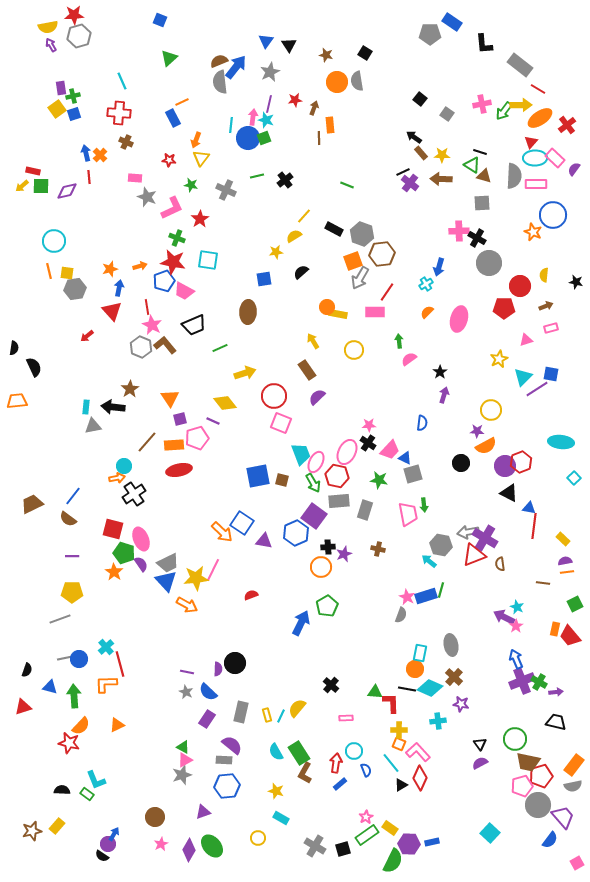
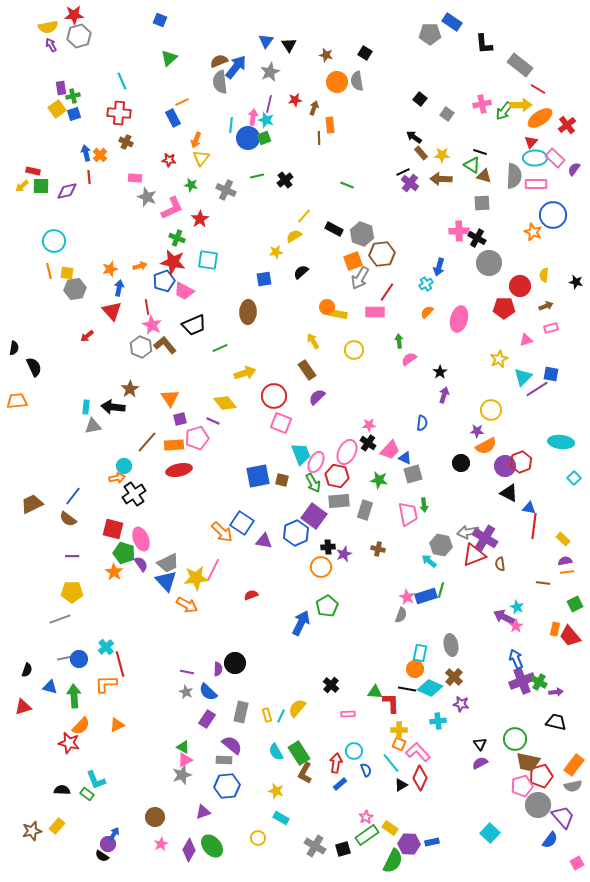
pink rectangle at (346, 718): moved 2 px right, 4 px up
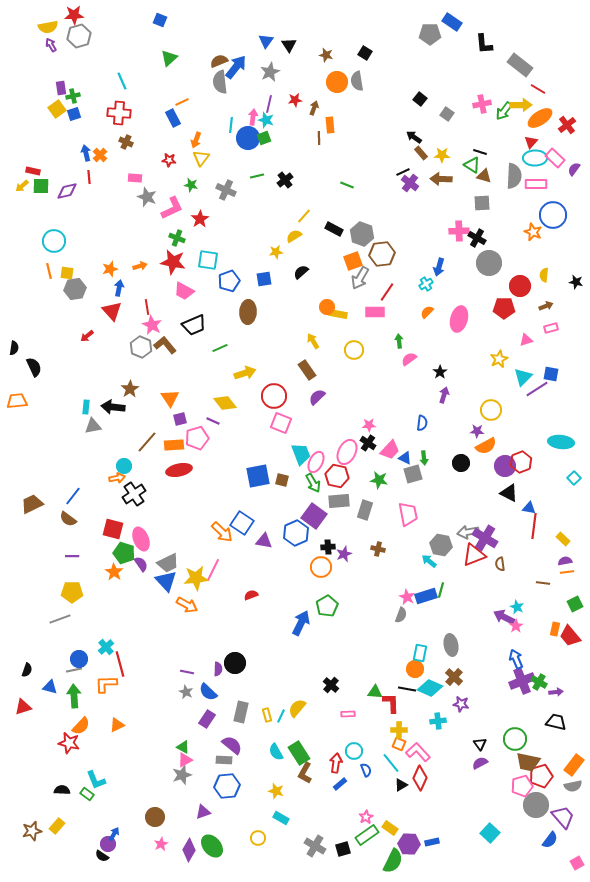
blue pentagon at (164, 281): moved 65 px right
green arrow at (424, 505): moved 47 px up
gray line at (65, 658): moved 9 px right, 12 px down
gray circle at (538, 805): moved 2 px left
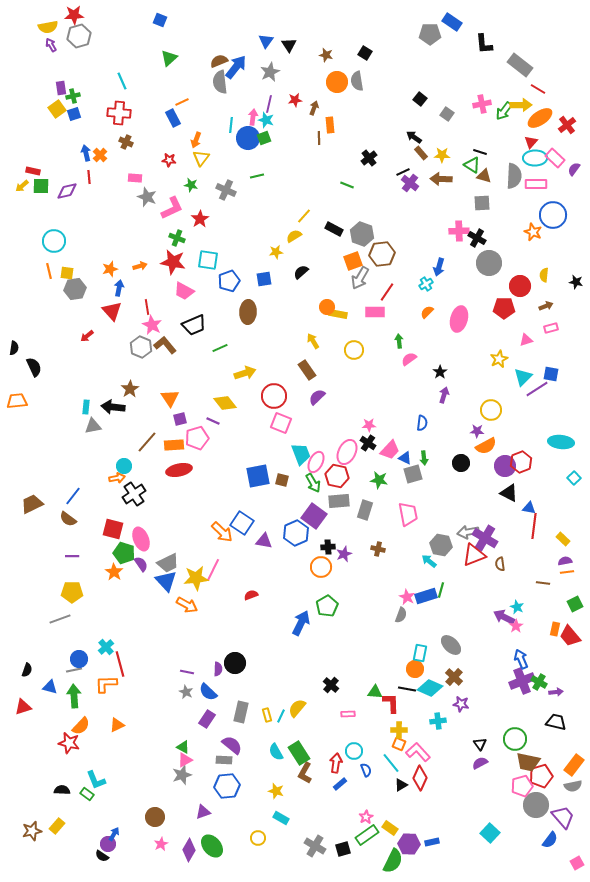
black cross at (285, 180): moved 84 px right, 22 px up
gray ellipse at (451, 645): rotated 35 degrees counterclockwise
blue arrow at (516, 659): moved 5 px right
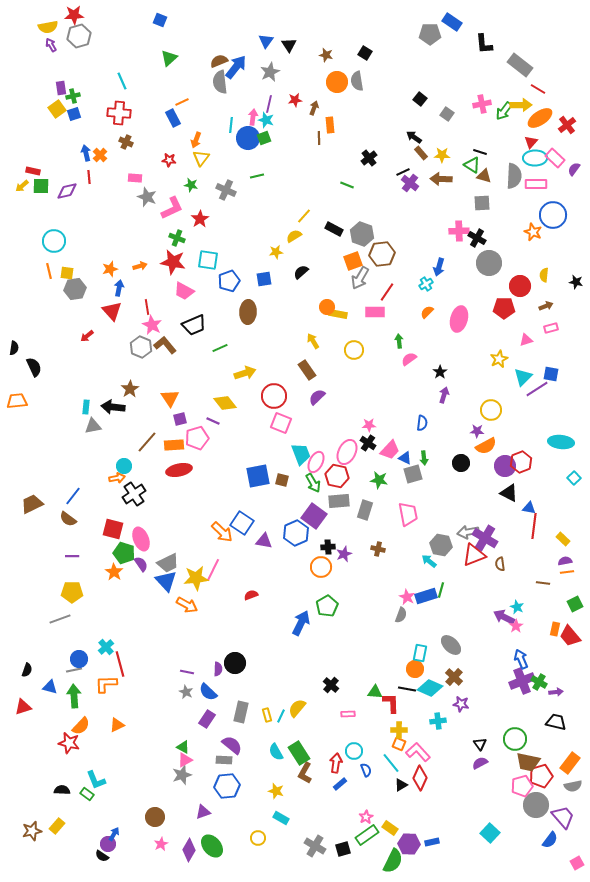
orange rectangle at (574, 765): moved 4 px left, 2 px up
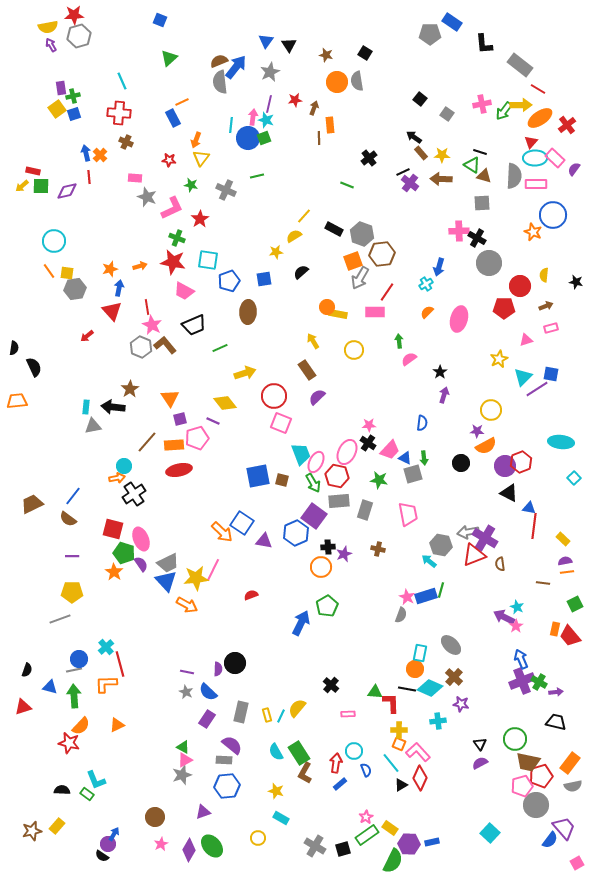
orange line at (49, 271): rotated 21 degrees counterclockwise
purple trapezoid at (563, 817): moved 1 px right, 11 px down
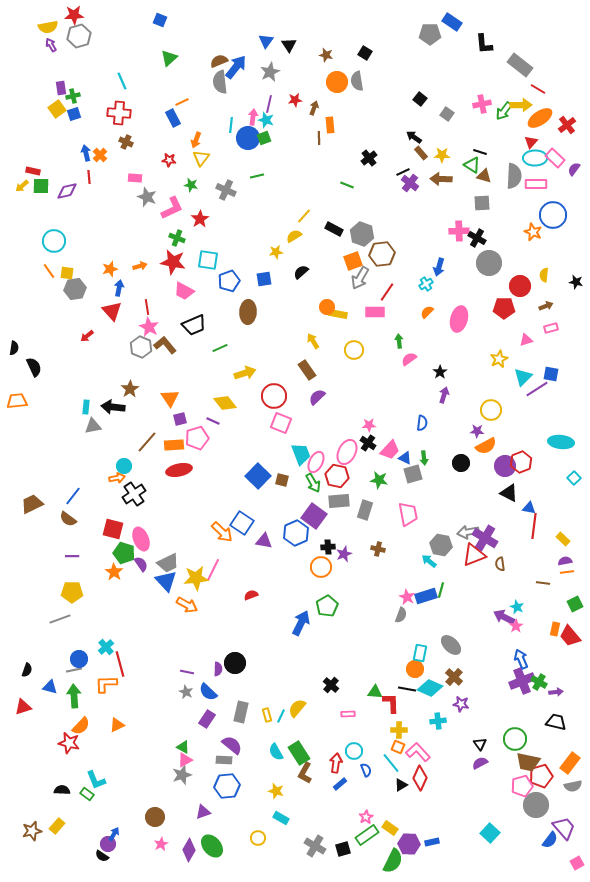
pink star at (152, 325): moved 3 px left, 2 px down
blue square at (258, 476): rotated 35 degrees counterclockwise
orange square at (399, 744): moved 1 px left, 3 px down
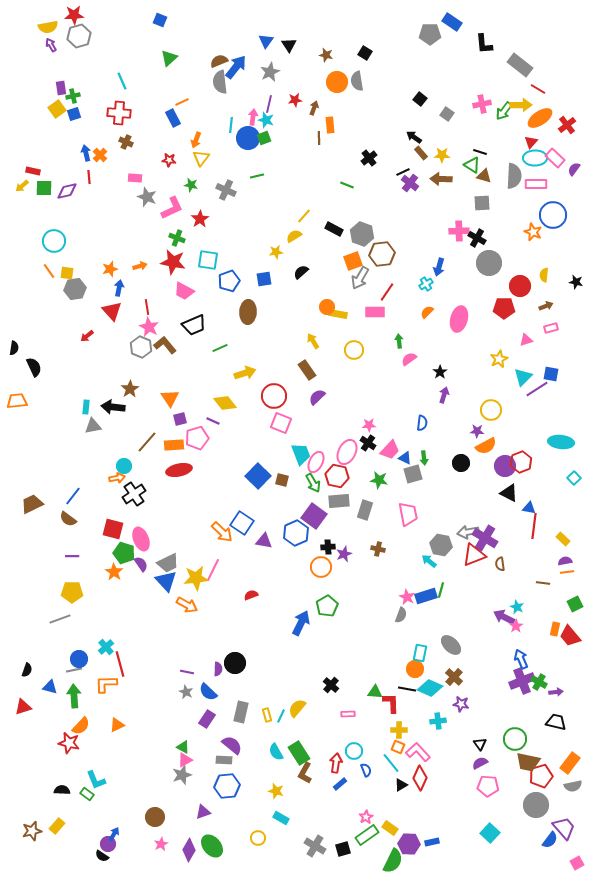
green square at (41, 186): moved 3 px right, 2 px down
pink pentagon at (522, 786): moved 34 px left; rotated 20 degrees clockwise
